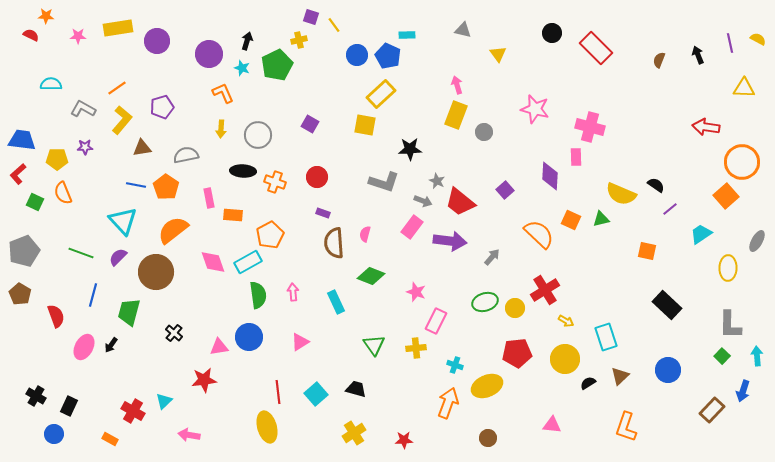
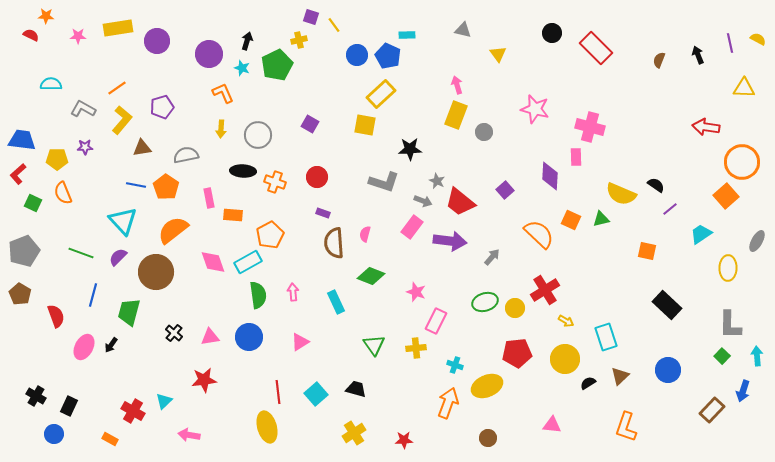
green square at (35, 202): moved 2 px left, 1 px down
pink triangle at (219, 347): moved 9 px left, 10 px up
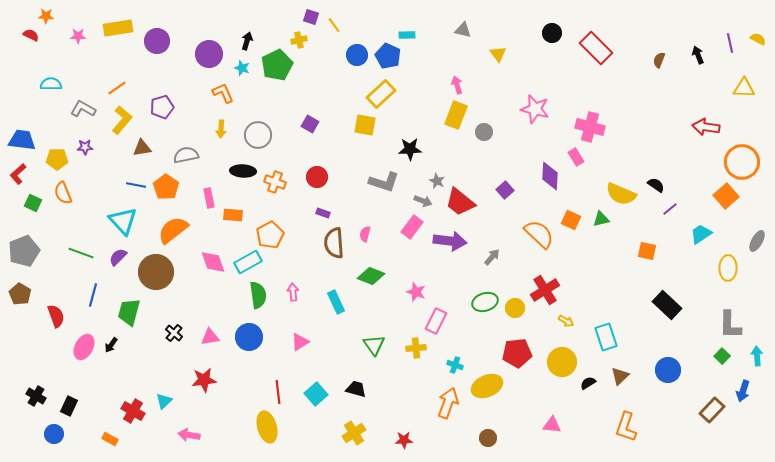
pink rectangle at (576, 157): rotated 30 degrees counterclockwise
yellow circle at (565, 359): moved 3 px left, 3 px down
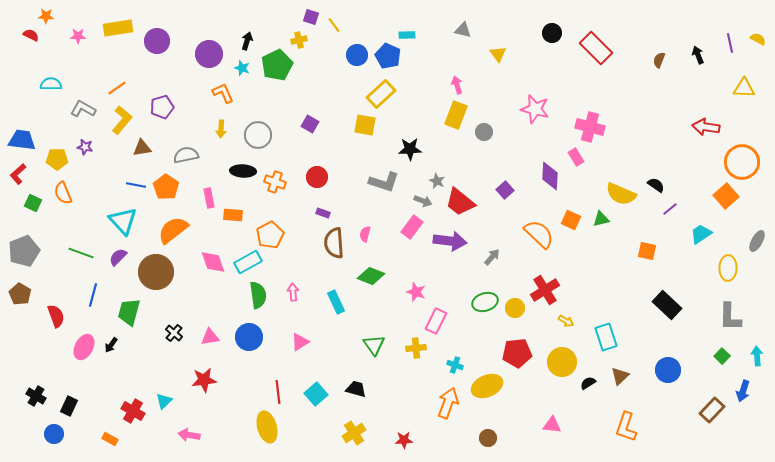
purple star at (85, 147): rotated 14 degrees clockwise
gray L-shape at (730, 325): moved 8 px up
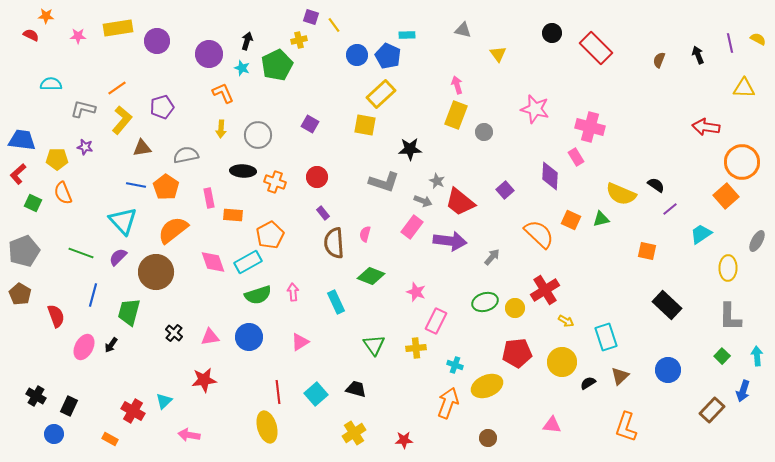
gray L-shape at (83, 109): rotated 15 degrees counterclockwise
purple rectangle at (323, 213): rotated 32 degrees clockwise
green semicircle at (258, 295): rotated 80 degrees clockwise
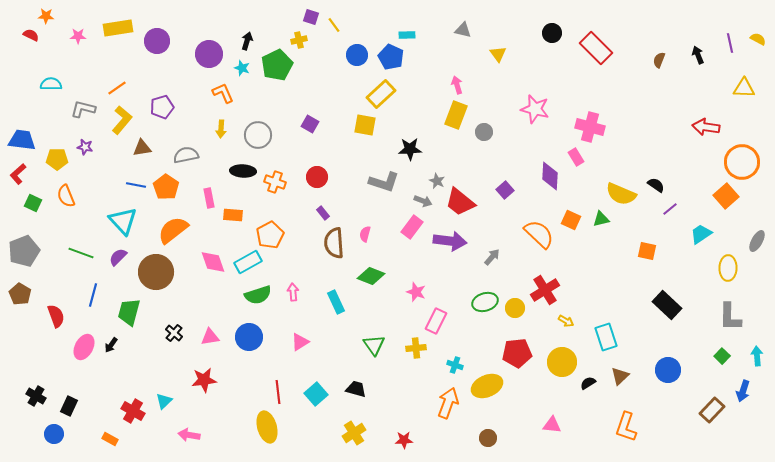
blue pentagon at (388, 56): moved 3 px right, 1 px down
orange semicircle at (63, 193): moved 3 px right, 3 px down
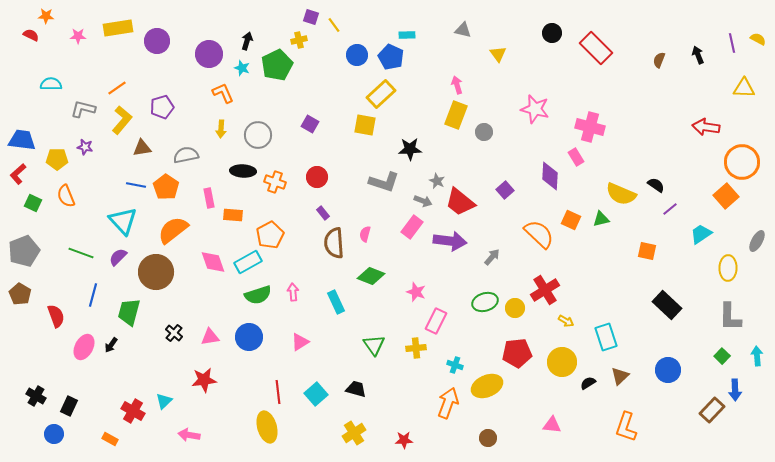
purple line at (730, 43): moved 2 px right
blue arrow at (743, 391): moved 8 px left, 1 px up; rotated 20 degrees counterclockwise
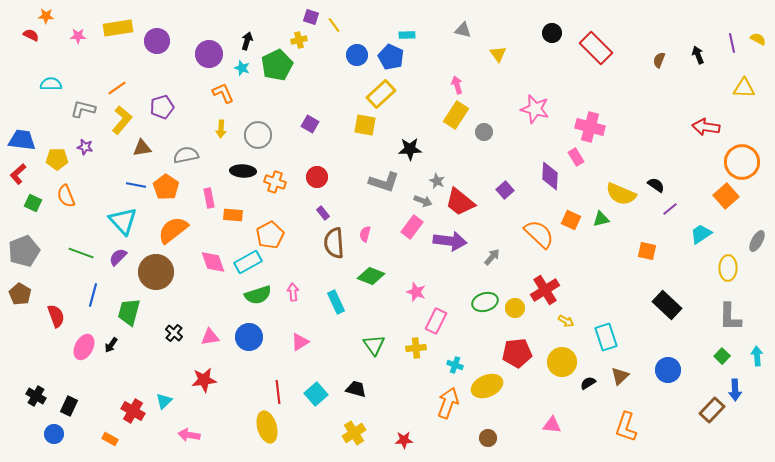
yellow rectangle at (456, 115): rotated 12 degrees clockwise
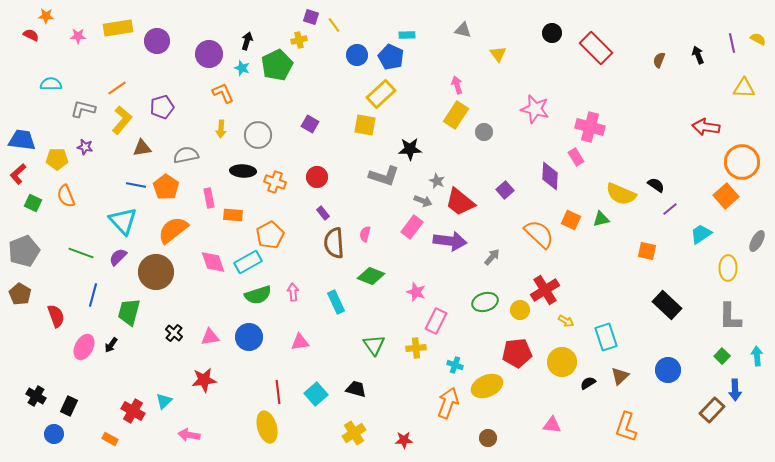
gray L-shape at (384, 182): moved 6 px up
yellow circle at (515, 308): moved 5 px right, 2 px down
pink triangle at (300, 342): rotated 24 degrees clockwise
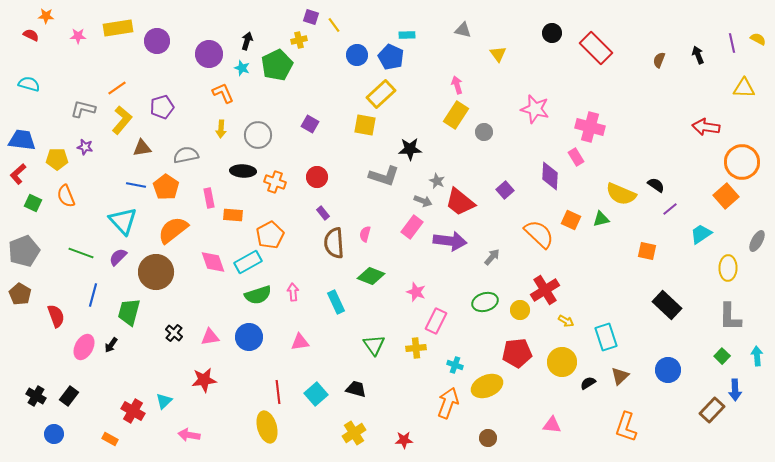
cyan semicircle at (51, 84): moved 22 px left; rotated 15 degrees clockwise
black rectangle at (69, 406): moved 10 px up; rotated 12 degrees clockwise
